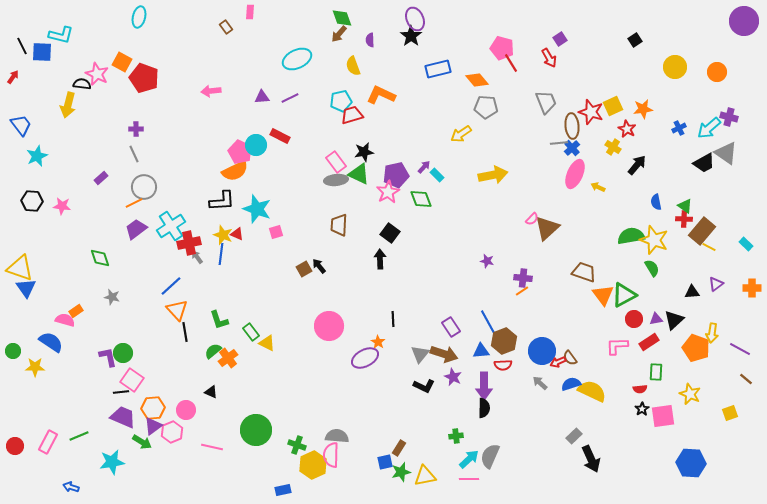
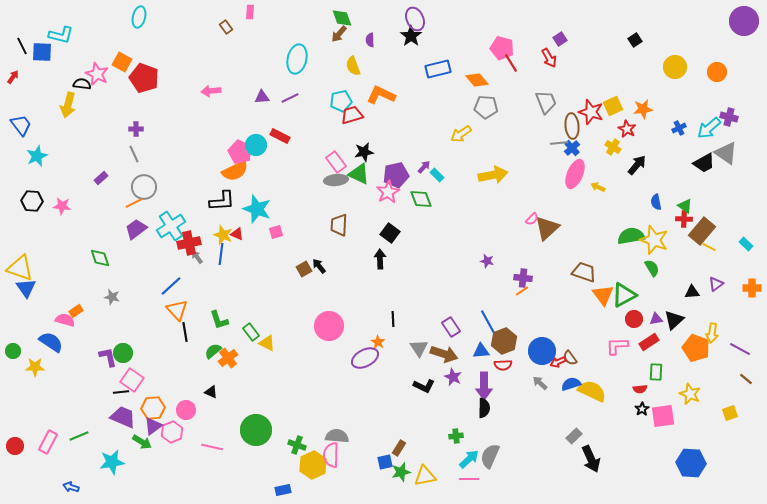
cyan ellipse at (297, 59): rotated 52 degrees counterclockwise
gray triangle at (420, 354): moved 1 px left, 6 px up; rotated 12 degrees counterclockwise
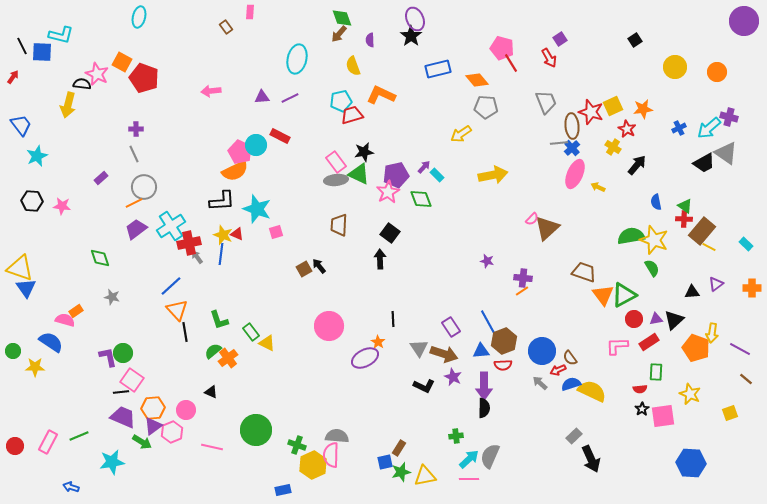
red arrow at (558, 362): moved 8 px down
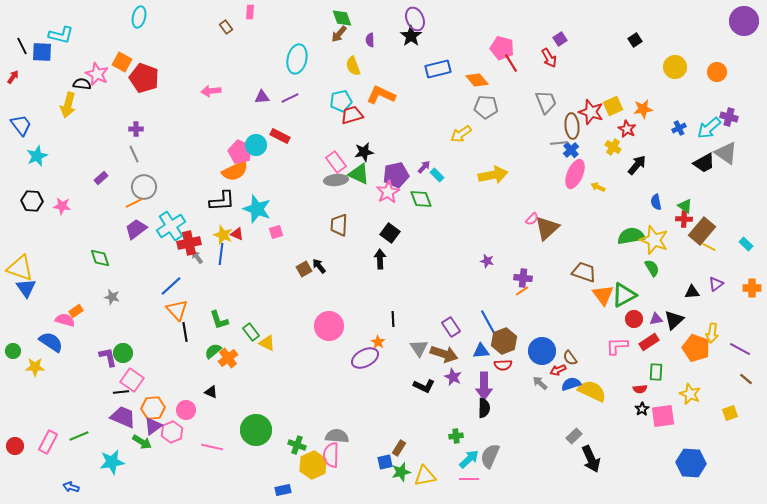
blue cross at (572, 148): moved 1 px left, 2 px down
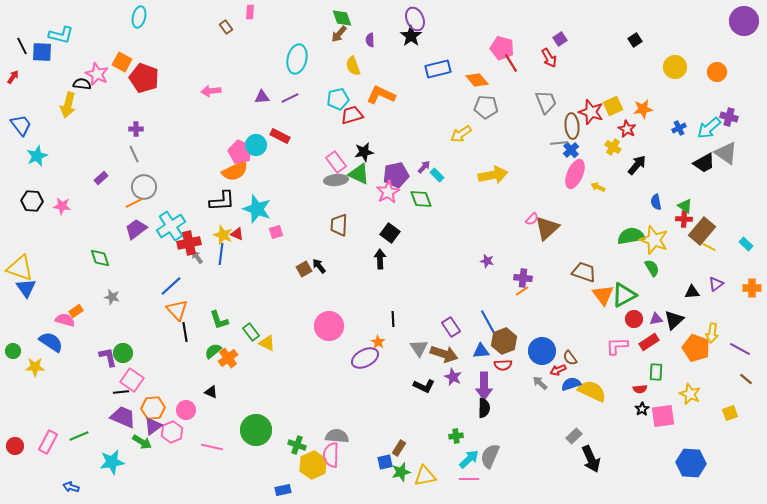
cyan pentagon at (341, 101): moved 3 px left, 2 px up
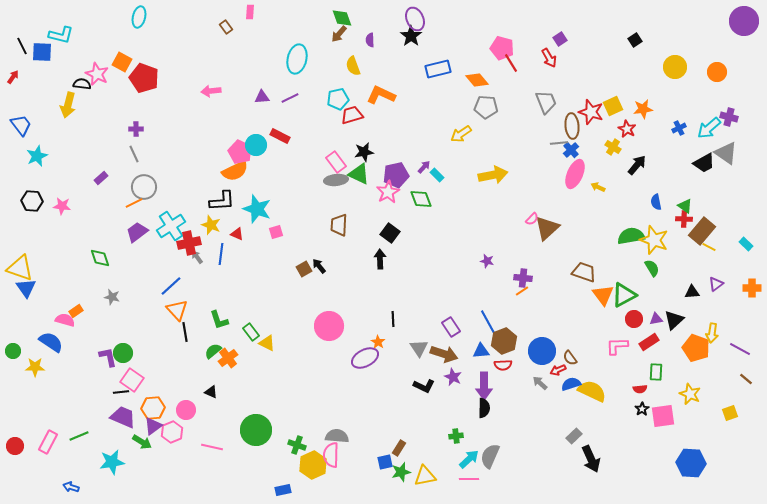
purple trapezoid at (136, 229): moved 1 px right, 3 px down
yellow star at (223, 235): moved 12 px left, 10 px up
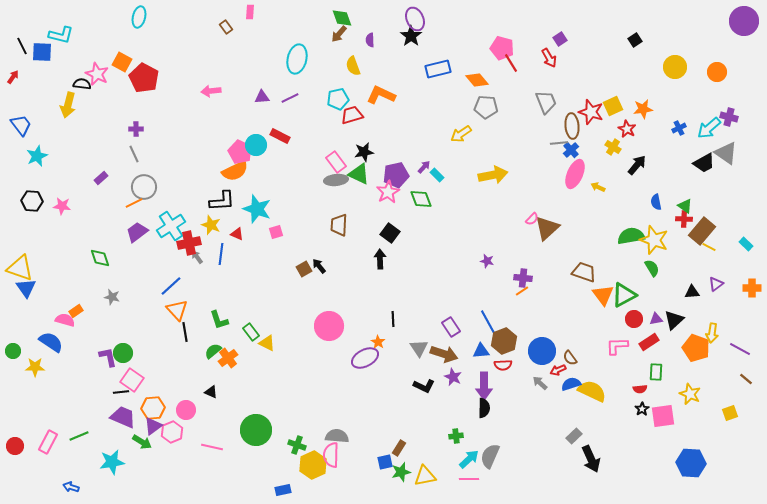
red pentagon at (144, 78): rotated 8 degrees clockwise
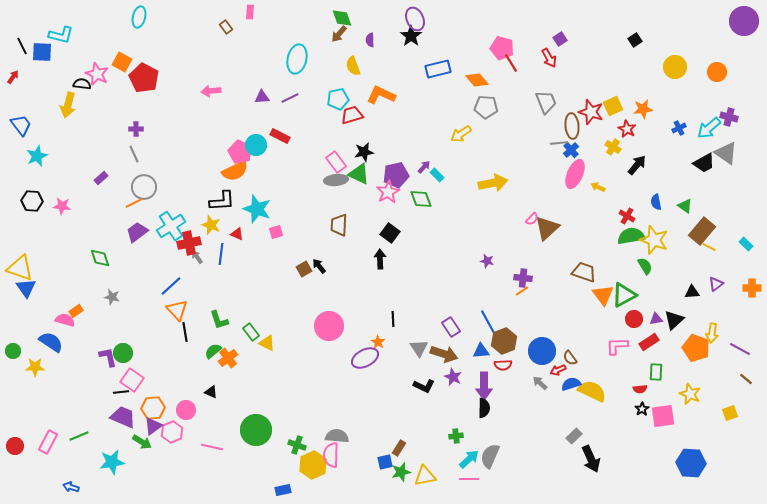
yellow arrow at (493, 175): moved 8 px down
red cross at (684, 219): moved 57 px left, 3 px up; rotated 28 degrees clockwise
green semicircle at (652, 268): moved 7 px left, 2 px up
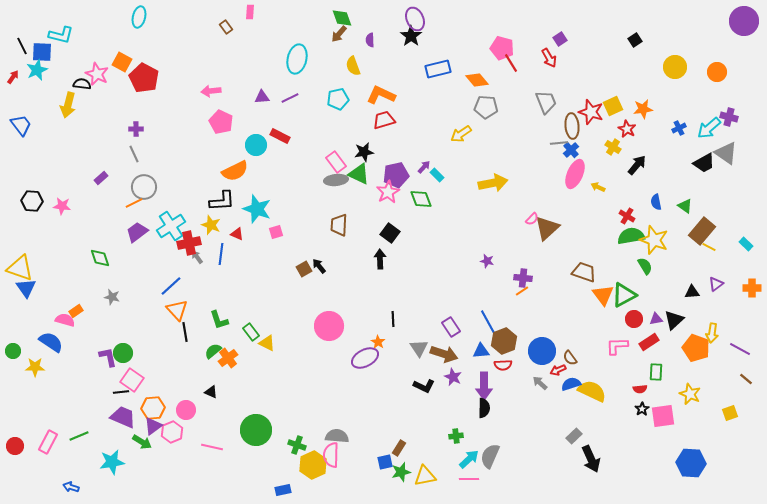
red trapezoid at (352, 115): moved 32 px right, 5 px down
pink pentagon at (240, 152): moved 19 px left, 30 px up
cyan star at (37, 156): moved 86 px up
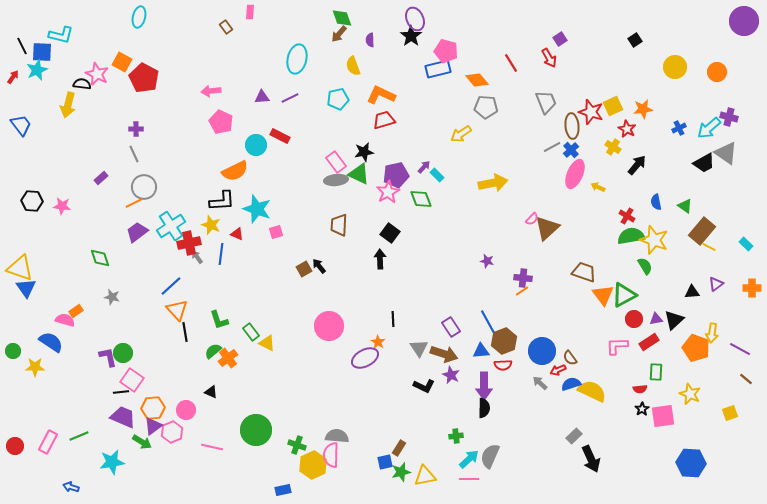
pink pentagon at (502, 48): moved 56 px left, 3 px down
gray line at (559, 143): moved 7 px left, 4 px down; rotated 24 degrees counterclockwise
purple star at (453, 377): moved 2 px left, 2 px up
